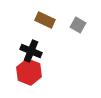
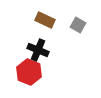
black cross: moved 7 px right, 1 px up
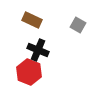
brown rectangle: moved 13 px left
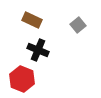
gray square: rotated 21 degrees clockwise
red hexagon: moved 7 px left, 7 px down
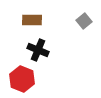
brown rectangle: rotated 24 degrees counterclockwise
gray square: moved 6 px right, 4 px up
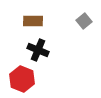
brown rectangle: moved 1 px right, 1 px down
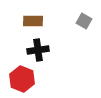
gray square: rotated 21 degrees counterclockwise
black cross: rotated 30 degrees counterclockwise
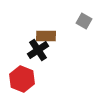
brown rectangle: moved 13 px right, 15 px down
black cross: rotated 25 degrees counterclockwise
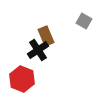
brown rectangle: rotated 66 degrees clockwise
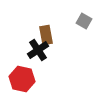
brown rectangle: moved 1 px up; rotated 12 degrees clockwise
red hexagon: rotated 10 degrees counterclockwise
